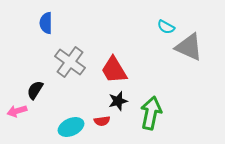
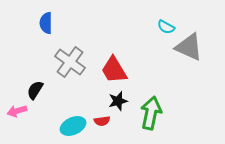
cyan ellipse: moved 2 px right, 1 px up
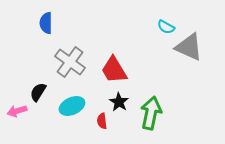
black semicircle: moved 3 px right, 2 px down
black star: moved 1 px right, 1 px down; rotated 24 degrees counterclockwise
red semicircle: rotated 91 degrees clockwise
cyan ellipse: moved 1 px left, 20 px up
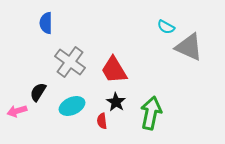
black star: moved 3 px left
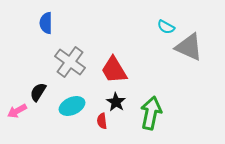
pink arrow: rotated 12 degrees counterclockwise
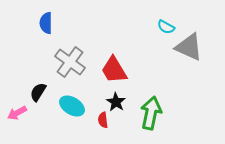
cyan ellipse: rotated 55 degrees clockwise
pink arrow: moved 2 px down
red semicircle: moved 1 px right, 1 px up
